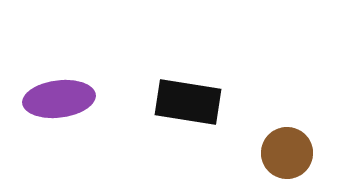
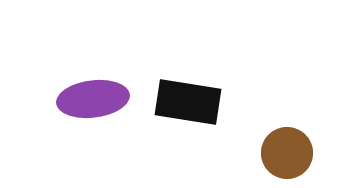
purple ellipse: moved 34 px right
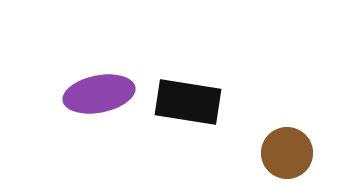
purple ellipse: moved 6 px right, 5 px up; rotated 4 degrees counterclockwise
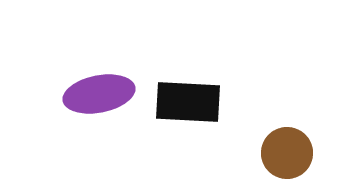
black rectangle: rotated 6 degrees counterclockwise
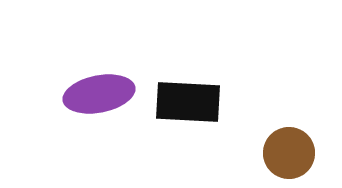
brown circle: moved 2 px right
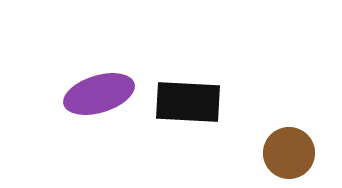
purple ellipse: rotated 6 degrees counterclockwise
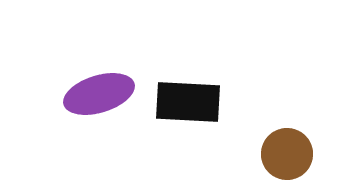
brown circle: moved 2 px left, 1 px down
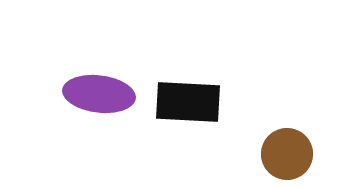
purple ellipse: rotated 24 degrees clockwise
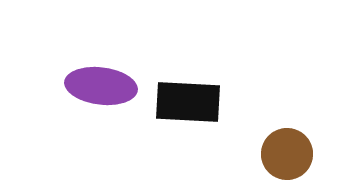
purple ellipse: moved 2 px right, 8 px up
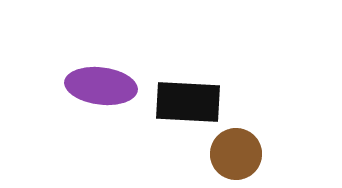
brown circle: moved 51 px left
